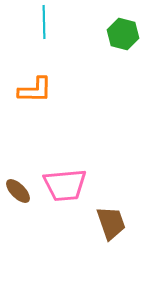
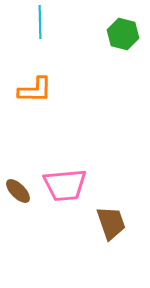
cyan line: moved 4 px left
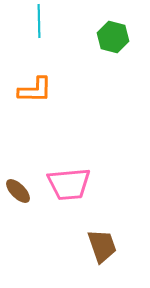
cyan line: moved 1 px left, 1 px up
green hexagon: moved 10 px left, 3 px down
pink trapezoid: moved 4 px right, 1 px up
brown trapezoid: moved 9 px left, 23 px down
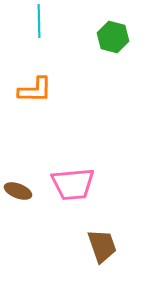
pink trapezoid: moved 4 px right
brown ellipse: rotated 24 degrees counterclockwise
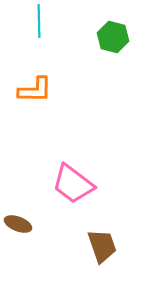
pink trapezoid: rotated 42 degrees clockwise
brown ellipse: moved 33 px down
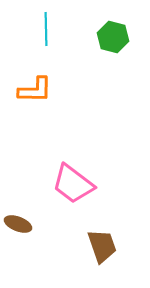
cyan line: moved 7 px right, 8 px down
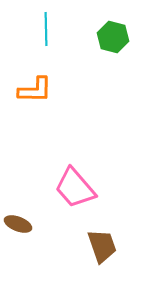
pink trapezoid: moved 2 px right, 4 px down; rotated 12 degrees clockwise
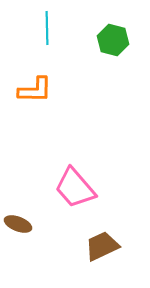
cyan line: moved 1 px right, 1 px up
green hexagon: moved 3 px down
brown trapezoid: rotated 96 degrees counterclockwise
